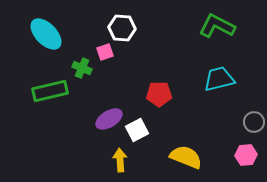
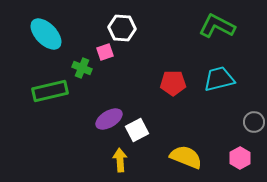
red pentagon: moved 14 px right, 11 px up
pink hexagon: moved 6 px left, 3 px down; rotated 25 degrees counterclockwise
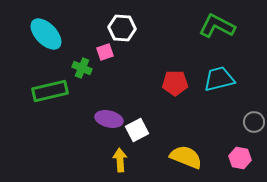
red pentagon: moved 2 px right
purple ellipse: rotated 44 degrees clockwise
pink hexagon: rotated 20 degrees counterclockwise
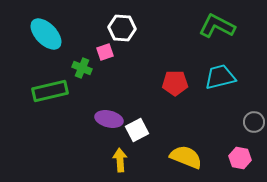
cyan trapezoid: moved 1 px right, 2 px up
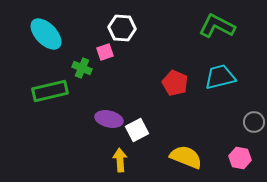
red pentagon: rotated 25 degrees clockwise
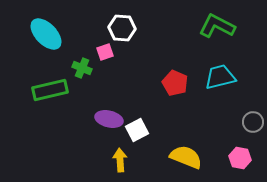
green rectangle: moved 1 px up
gray circle: moved 1 px left
